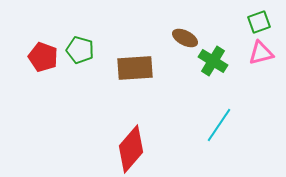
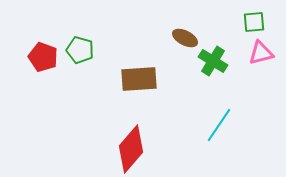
green square: moved 5 px left; rotated 15 degrees clockwise
brown rectangle: moved 4 px right, 11 px down
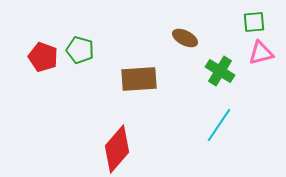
green cross: moved 7 px right, 10 px down
red diamond: moved 14 px left
